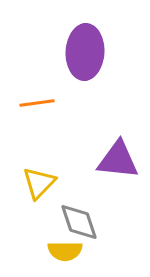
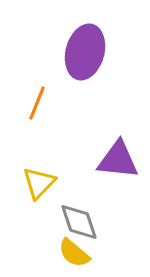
purple ellipse: rotated 12 degrees clockwise
orange line: rotated 60 degrees counterclockwise
yellow semicircle: moved 9 px right, 2 px down; rotated 40 degrees clockwise
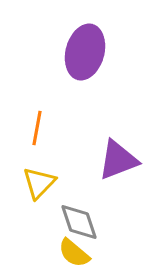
orange line: moved 25 px down; rotated 12 degrees counterclockwise
purple triangle: rotated 27 degrees counterclockwise
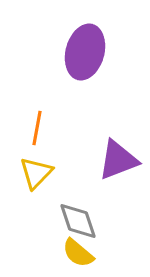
yellow triangle: moved 3 px left, 10 px up
gray diamond: moved 1 px left, 1 px up
yellow semicircle: moved 4 px right
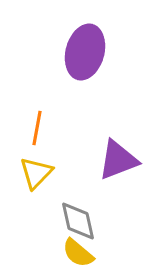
gray diamond: rotated 6 degrees clockwise
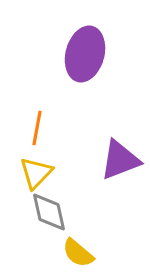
purple ellipse: moved 2 px down
purple triangle: moved 2 px right
gray diamond: moved 29 px left, 9 px up
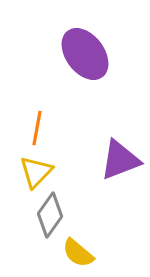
purple ellipse: rotated 52 degrees counterclockwise
yellow triangle: moved 1 px up
gray diamond: moved 1 px right, 3 px down; rotated 48 degrees clockwise
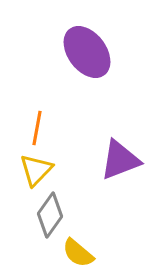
purple ellipse: moved 2 px right, 2 px up
yellow triangle: moved 2 px up
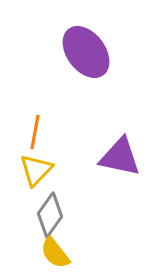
purple ellipse: moved 1 px left
orange line: moved 2 px left, 4 px down
purple triangle: moved 3 px up; rotated 33 degrees clockwise
yellow semicircle: moved 23 px left; rotated 12 degrees clockwise
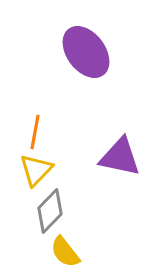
gray diamond: moved 4 px up; rotated 9 degrees clockwise
yellow semicircle: moved 10 px right, 1 px up
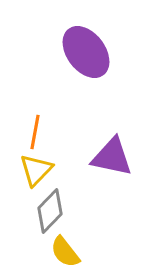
purple triangle: moved 8 px left
